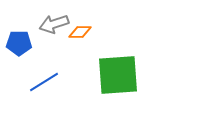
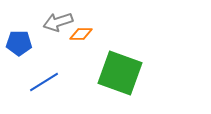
gray arrow: moved 4 px right, 2 px up
orange diamond: moved 1 px right, 2 px down
green square: moved 2 px right, 2 px up; rotated 24 degrees clockwise
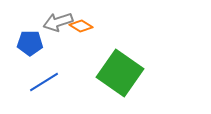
orange diamond: moved 8 px up; rotated 30 degrees clockwise
blue pentagon: moved 11 px right
green square: rotated 15 degrees clockwise
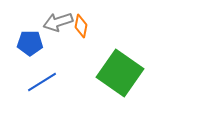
orange diamond: rotated 70 degrees clockwise
blue line: moved 2 px left
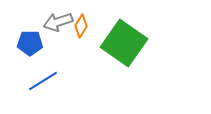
orange diamond: rotated 20 degrees clockwise
green square: moved 4 px right, 30 px up
blue line: moved 1 px right, 1 px up
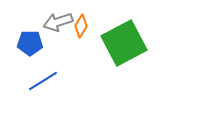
green square: rotated 27 degrees clockwise
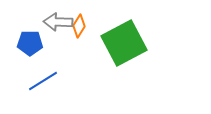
gray arrow: rotated 20 degrees clockwise
orange diamond: moved 2 px left
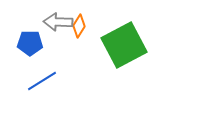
green square: moved 2 px down
blue line: moved 1 px left
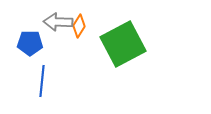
green square: moved 1 px left, 1 px up
blue line: rotated 52 degrees counterclockwise
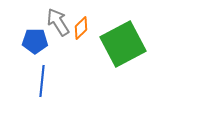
gray arrow: rotated 56 degrees clockwise
orange diamond: moved 2 px right, 2 px down; rotated 15 degrees clockwise
blue pentagon: moved 5 px right, 2 px up
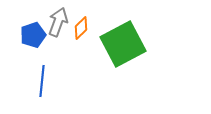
gray arrow: rotated 52 degrees clockwise
blue pentagon: moved 2 px left, 6 px up; rotated 20 degrees counterclockwise
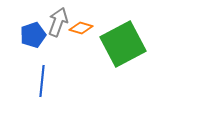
orange diamond: rotated 60 degrees clockwise
